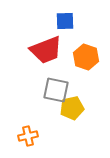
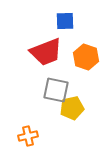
red trapezoid: moved 2 px down
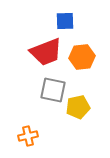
orange hexagon: moved 4 px left; rotated 25 degrees counterclockwise
gray square: moved 3 px left
yellow pentagon: moved 6 px right, 1 px up
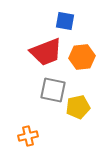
blue square: rotated 12 degrees clockwise
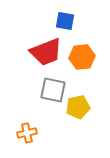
orange cross: moved 1 px left, 3 px up
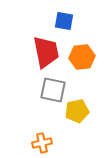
blue square: moved 1 px left
red trapezoid: rotated 80 degrees counterclockwise
yellow pentagon: moved 1 px left, 4 px down
orange cross: moved 15 px right, 10 px down
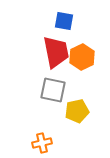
red trapezoid: moved 10 px right
orange hexagon: rotated 20 degrees counterclockwise
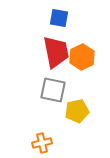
blue square: moved 5 px left, 3 px up
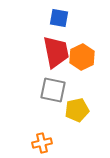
yellow pentagon: moved 1 px up
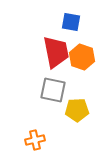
blue square: moved 12 px right, 4 px down
orange hexagon: rotated 15 degrees counterclockwise
yellow pentagon: rotated 10 degrees clockwise
orange cross: moved 7 px left, 3 px up
